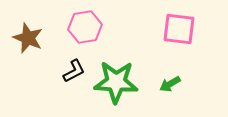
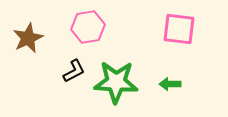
pink hexagon: moved 3 px right
brown star: rotated 24 degrees clockwise
green arrow: rotated 30 degrees clockwise
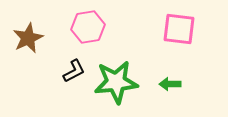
green star: rotated 9 degrees counterclockwise
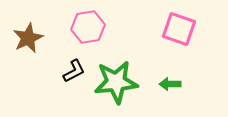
pink square: rotated 12 degrees clockwise
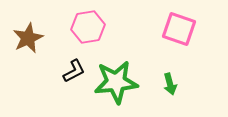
green arrow: rotated 105 degrees counterclockwise
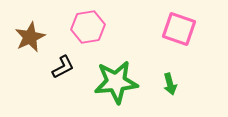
brown star: moved 2 px right, 1 px up
black L-shape: moved 11 px left, 4 px up
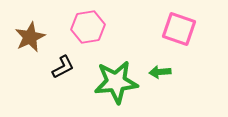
green arrow: moved 10 px left, 12 px up; rotated 100 degrees clockwise
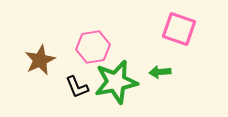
pink hexagon: moved 5 px right, 20 px down
brown star: moved 10 px right, 23 px down
black L-shape: moved 14 px right, 20 px down; rotated 95 degrees clockwise
green star: rotated 6 degrees counterclockwise
